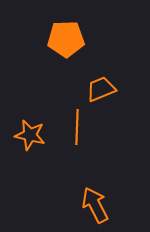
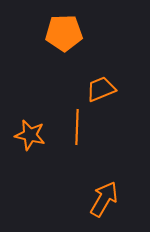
orange pentagon: moved 2 px left, 6 px up
orange arrow: moved 9 px right, 6 px up; rotated 57 degrees clockwise
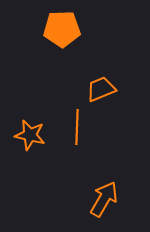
orange pentagon: moved 2 px left, 4 px up
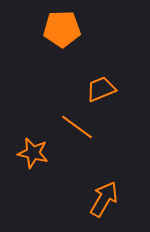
orange line: rotated 56 degrees counterclockwise
orange star: moved 3 px right, 18 px down
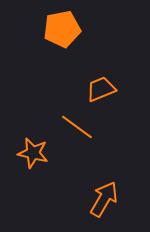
orange pentagon: rotated 9 degrees counterclockwise
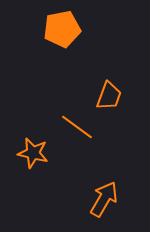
orange trapezoid: moved 8 px right, 7 px down; rotated 132 degrees clockwise
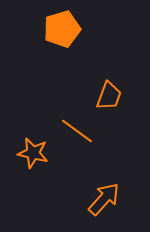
orange pentagon: rotated 6 degrees counterclockwise
orange line: moved 4 px down
orange arrow: rotated 12 degrees clockwise
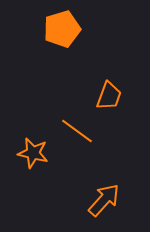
orange arrow: moved 1 px down
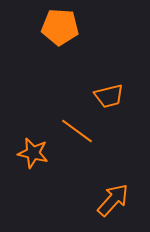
orange pentagon: moved 2 px left, 2 px up; rotated 21 degrees clockwise
orange trapezoid: rotated 56 degrees clockwise
orange arrow: moved 9 px right
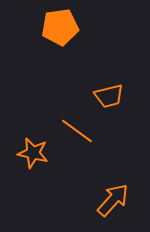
orange pentagon: rotated 12 degrees counterclockwise
